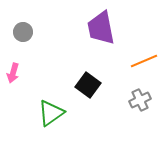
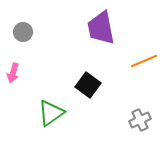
gray cross: moved 20 px down
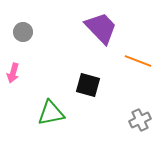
purple trapezoid: rotated 147 degrees clockwise
orange line: moved 6 px left; rotated 44 degrees clockwise
black square: rotated 20 degrees counterclockwise
green triangle: rotated 24 degrees clockwise
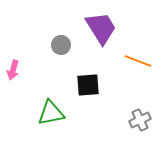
purple trapezoid: rotated 12 degrees clockwise
gray circle: moved 38 px right, 13 px down
pink arrow: moved 3 px up
black square: rotated 20 degrees counterclockwise
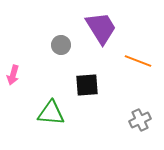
pink arrow: moved 5 px down
black square: moved 1 px left
green triangle: rotated 16 degrees clockwise
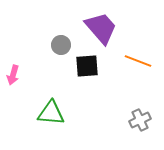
purple trapezoid: rotated 9 degrees counterclockwise
black square: moved 19 px up
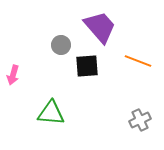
purple trapezoid: moved 1 px left, 1 px up
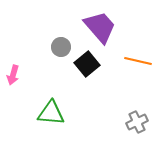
gray circle: moved 2 px down
orange line: rotated 8 degrees counterclockwise
black square: moved 2 px up; rotated 35 degrees counterclockwise
gray cross: moved 3 px left, 2 px down
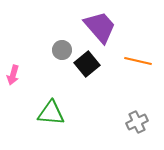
gray circle: moved 1 px right, 3 px down
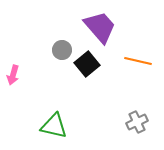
green triangle: moved 3 px right, 13 px down; rotated 8 degrees clockwise
